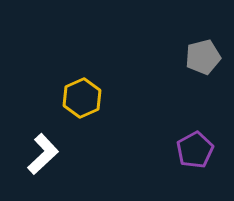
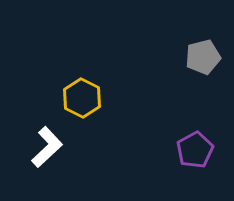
yellow hexagon: rotated 9 degrees counterclockwise
white L-shape: moved 4 px right, 7 px up
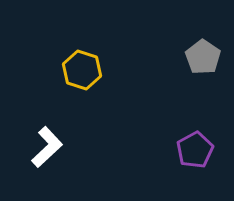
gray pentagon: rotated 24 degrees counterclockwise
yellow hexagon: moved 28 px up; rotated 9 degrees counterclockwise
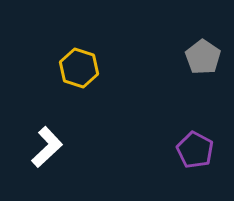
yellow hexagon: moved 3 px left, 2 px up
purple pentagon: rotated 15 degrees counterclockwise
